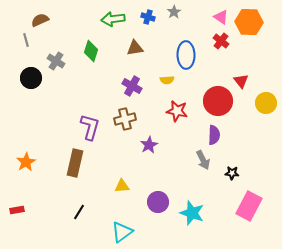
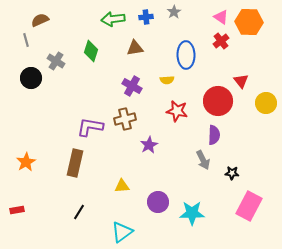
blue cross: moved 2 px left; rotated 24 degrees counterclockwise
red cross: rotated 14 degrees clockwise
purple L-shape: rotated 96 degrees counterclockwise
cyan star: rotated 20 degrees counterclockwise
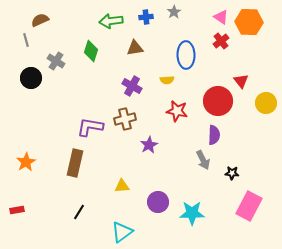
green arrow: moved 2 px left, 2 px down
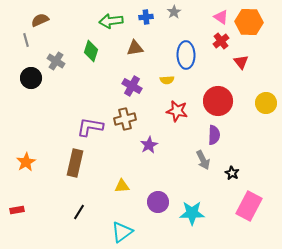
red triangle: moved 19 px up
black star: rotated 24 degrees clockwise
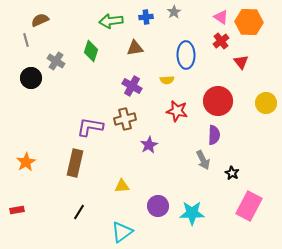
purple circle: moved 4 px down
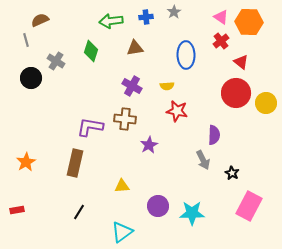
red triangle: rotated 14 degrees counterclockwise
yellow semicircle: moved 6 px down
red circle: moved 18 px right, 8 px up
brown cross: rotated 20 degrees clockwise
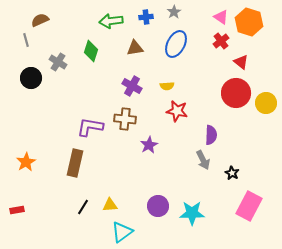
orange hexagon: rotated 16 degrees clockwise
blue ellipse: moved 10 px left, 11 px up; rotated 28 degrees clockwise
gray cross: moved 2 px right, 1 px down
purple semicircle: moved 3 px left
yellow triangle: moved 12 px left, 19 px down
black line: moved 4 px right, 5 px up
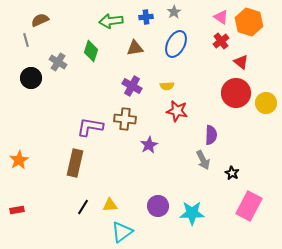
orange star: moved 7 px left, 2 px up
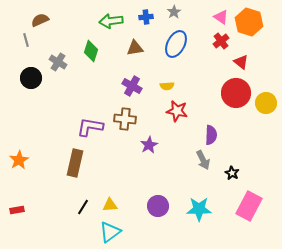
cyan star: moved 7 px right, 4 px up
cyan triangle: moved 12 px left
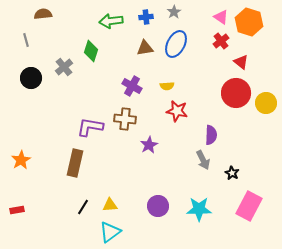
brown semicircle: moved 3 px right, 6 px up; rotated 18 degrees clockwise
brown triangle: moved 10 px right
gray cross: moved 6 px right, 5 px down; rotated 18 degrees clockwise
orange star: moved 2 px right
